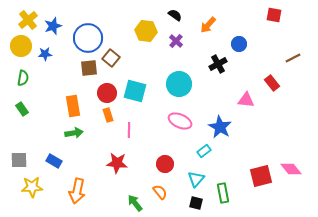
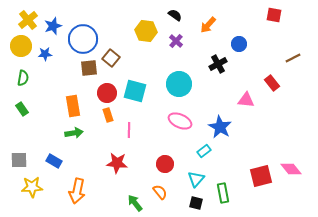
blue circle at (88, 38): moved 5 px left, 1 px down
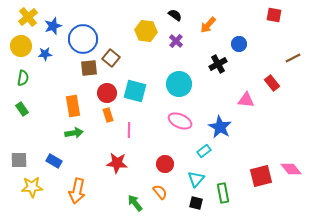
yellow cross at (28, 20): moved 3 px up
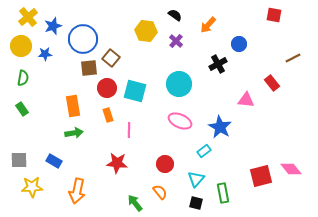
red circle at (107, 93): moved 5 px up
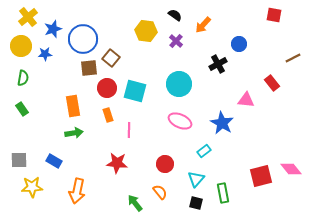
orange arrow at (208, 25): moved 5 px left
blue star at (53, 26): moved 3 px down
blue star at (220, 127): moved 2 px right, 4 px up
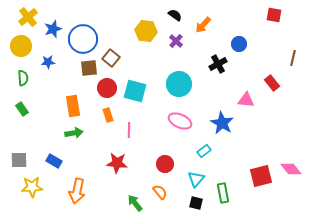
blue star at (45, 54): moved 3 px right, 8 px down
brown line at (293, 58): rotated 49 degrees counterclockwise
green semicircle at (23, 78): rotated 14 degrees counterclockwise
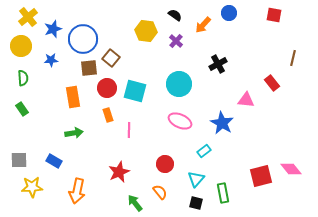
blue circle at (239, 44): moved 10 px left, 31 px up
blue star at (48, 62): moved 3 px right, 2 px up
orange rectangle at (73, 106): moved 9 px up
red star at (117, 163): moved 2 px right, 9 px down; rotated 30 degrees counterclockwise
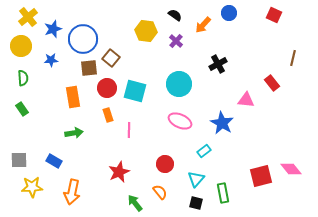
red square at (274, 15): rotated 14 degrees clockwise
orange arrow at (77, 191): moved 5 px left, 1 px down
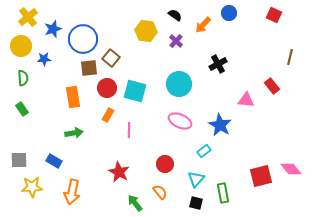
brown line at (293, 58): moved 3 px left, 1 px up
blue star at (51, 60): moved 7 px left, 1 px up
red rectangle at (272, 83): moved 3 px down
orange rectangle at (108, 115): rotated 48 degrees clockwise
blue star at (222, 123): moved 2 px left, 2 px down
red star at (119, 172): rotated 20 degrees counterclockwise
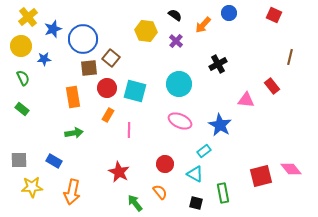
green semicircle at (23, 78): rotated 21 degrees counterclockwise
green rectangle at (22, 109): rotated 16 degrees counterclockwise
cyan triangle at (196, 179): moved 1 px left, 5 px up; rotated 42 degrees counterclockwise
